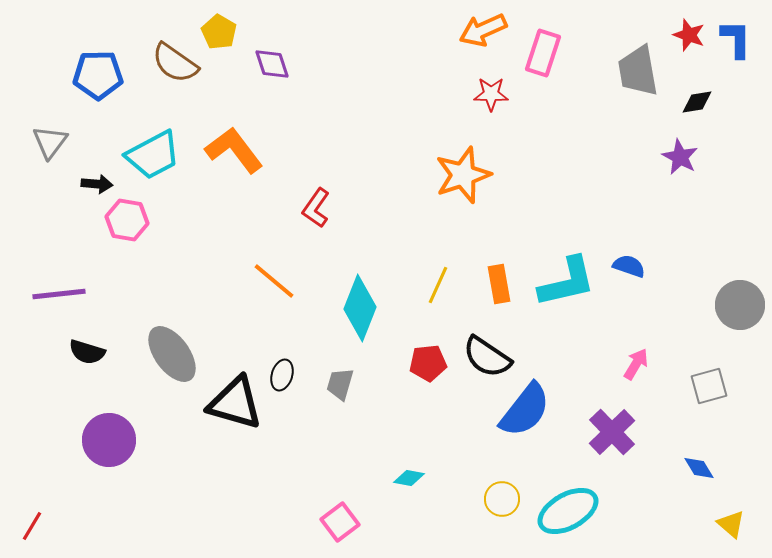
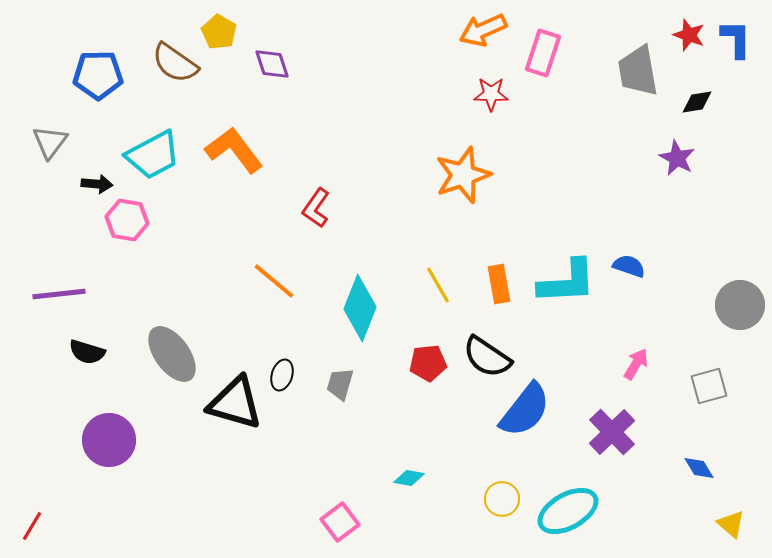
purple star at (680, 157): moved 3 px left, 1 px down
cyan L-shape at (567, 282): rotated 10 degrees clockwise
yellow line at (438, 285): rotated 54 degrees counterclockwise
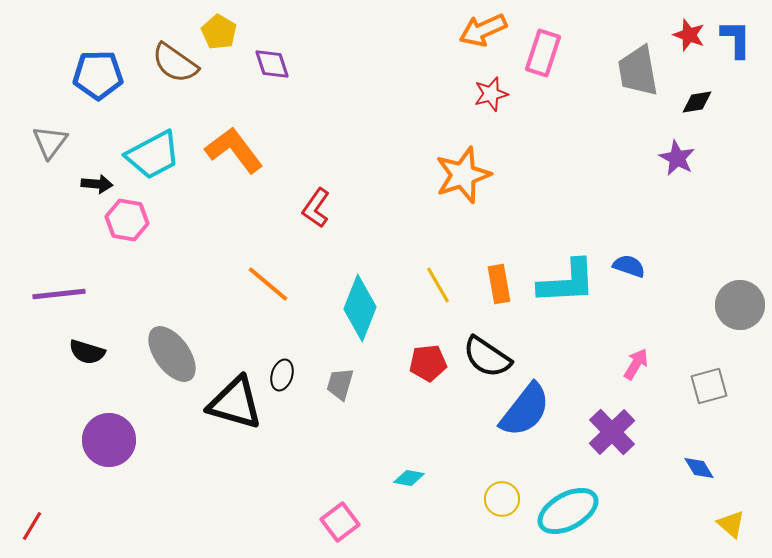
red star at (491, 94): rotated 16 degrees counterclockwise
orange line at (274, 281): moved 6 px left, 3 px down
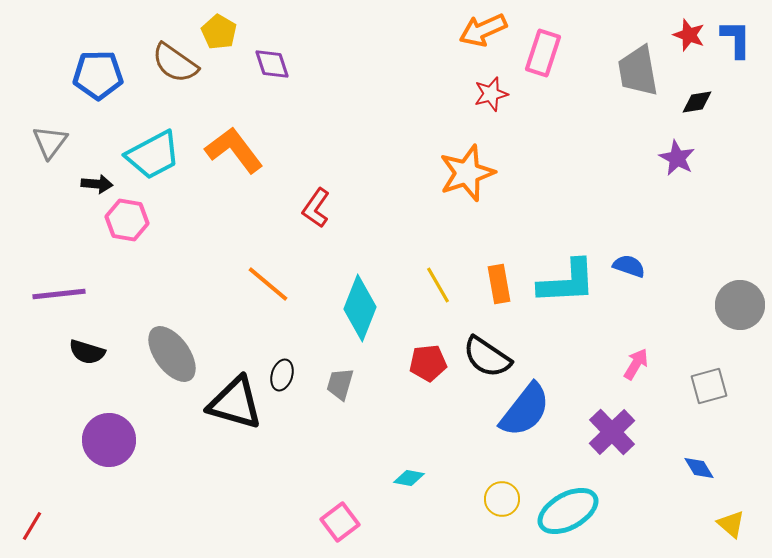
orange star at (463, 175): moved 4 px right, 2 px up
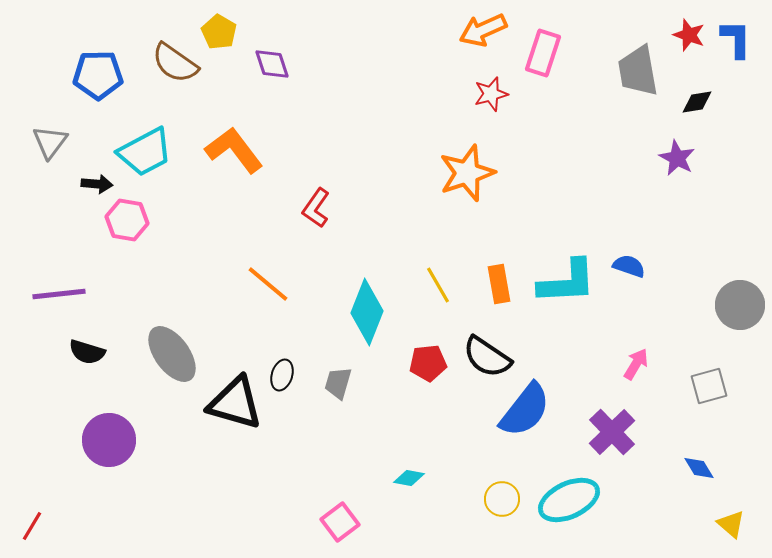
cyan trapezoid at (153, 155): moved 8 px left, 3 px up
cyan diamond at (360, 308): moved 7 px right, 4 px down
gray trapezoid at (340, 384): moved 2 px left, 1 px up
cyan ellipse at (568, 511): moved 1 px right, 11 px up; rotated 4 degrees clockwise
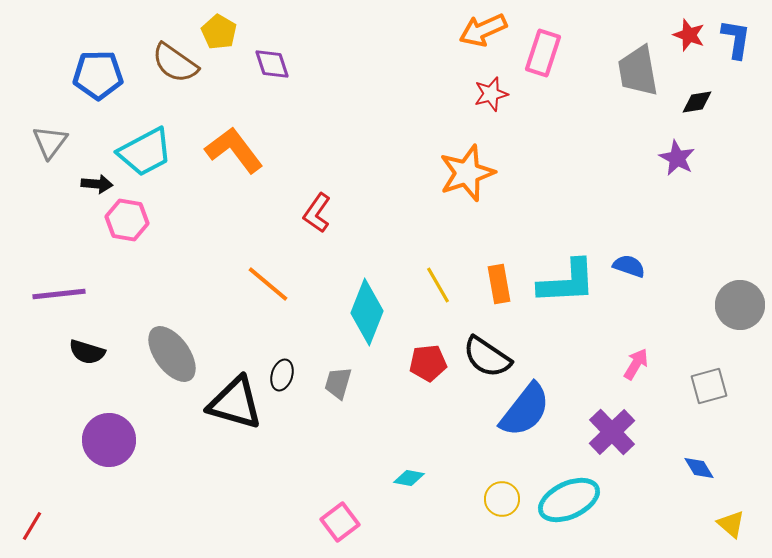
blue L-shape at (736, 39): rotated 9 degrees clockwise
red L-shape at (316, 208): moved 1 px right, 5 px down
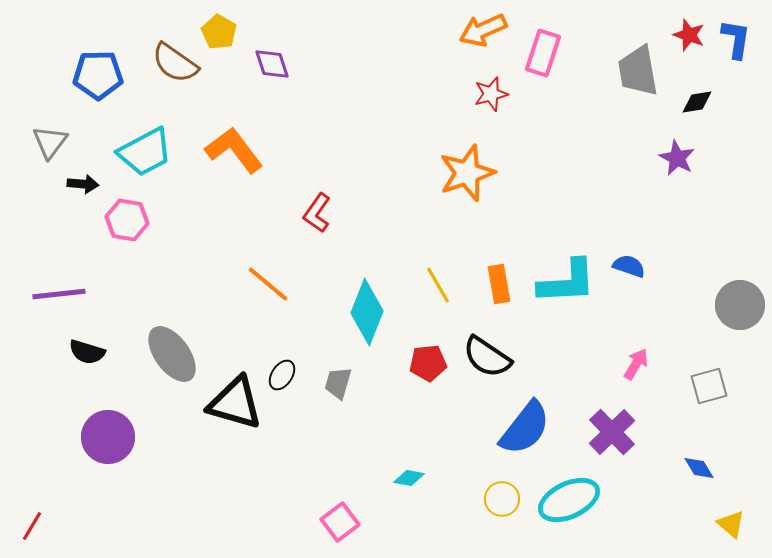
black arrow at (97, 184): moved 14 px left
black ellipse at (282, 375): rotated 16 degrees clockwise
blue semicircle at (525, 410): moved 18 px down
purple circle at (109, 440): moved 1 px left, 3 px up
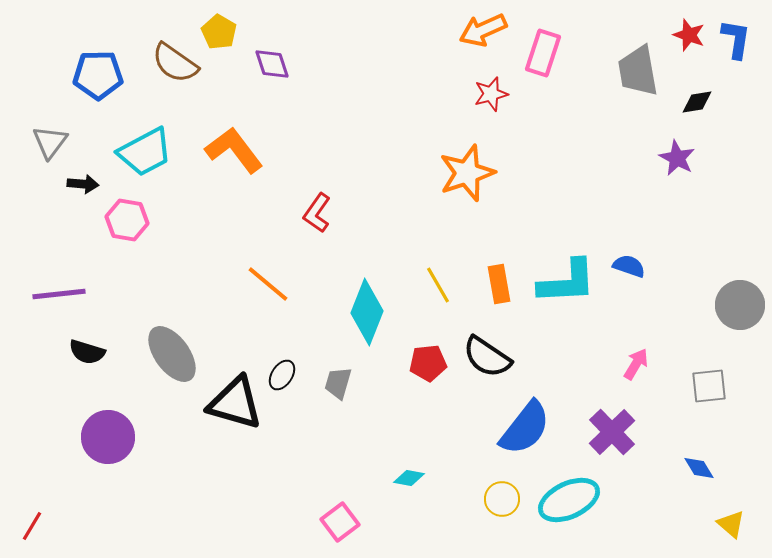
gray square at (709, 386): rotated 9 degrees clockwise
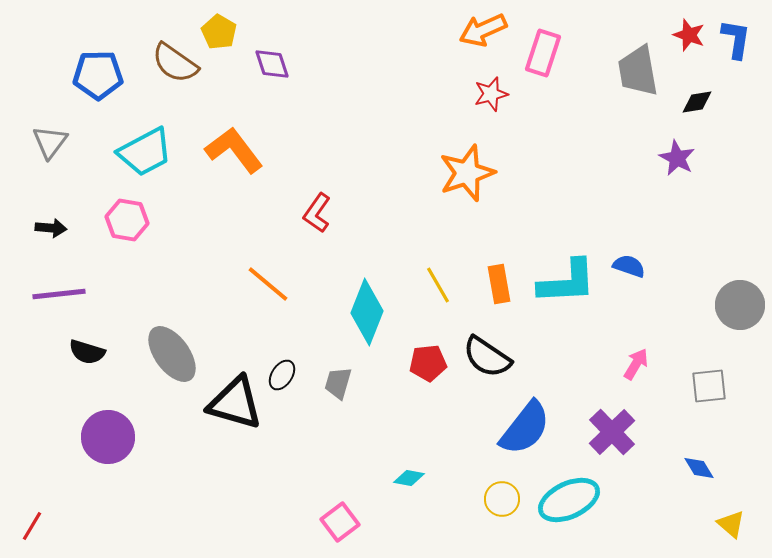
black arrow at (83, 184): moved 32 px left, 44 px down
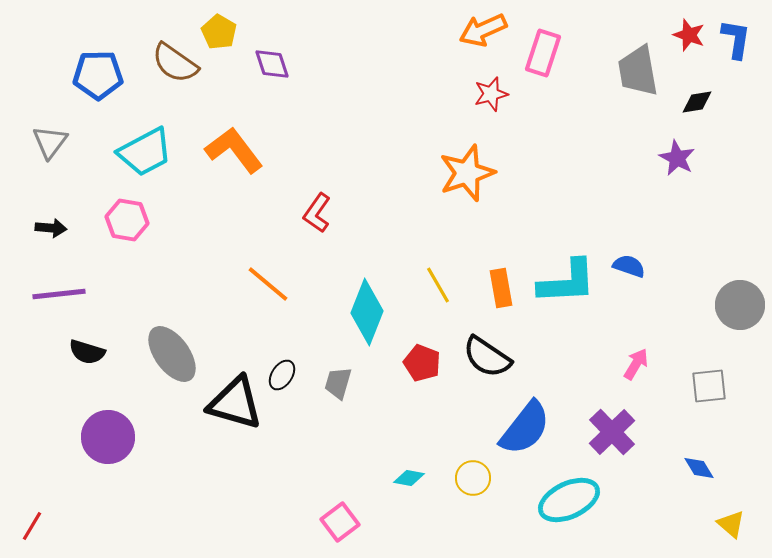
orange rectangle at (499, 284): moved 2 px right, 4 px down
red pentagon at (428, 363): moved 6 px left; rotated 27 degrees clockwise
yellow circle at (502, 499): moved 29 px left, 21 px up
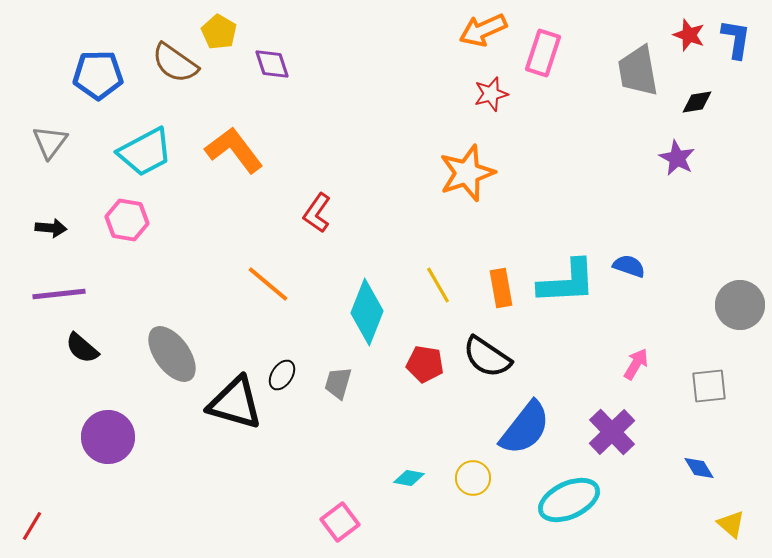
black semicircle at (87, 352): moved 5 px left, 4 px up; rotated 24 degrees clockwise
red pentagon at (422, 363): moved 3 px right, 1 px down; rotated 12 degrees counterclockwise
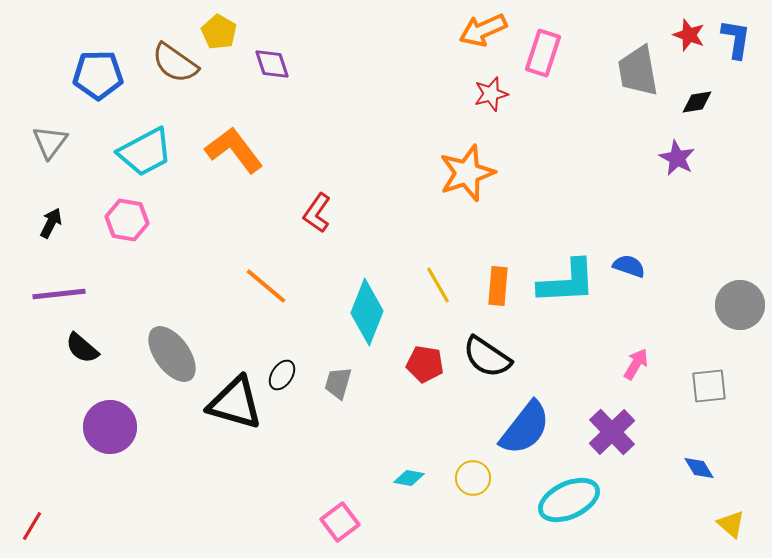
black arrow at (51, 228): moved 5 px up; rotated 68 degrees counterclockwise
orange line at (268, 284): moved 2 px left, 2 px down
orange rectangle at (501, 288): moved 3 px left, 2 px up; rotated 15 degrees clockwise
purple circle at (108, 437): moved 2 px right, 10 px up
